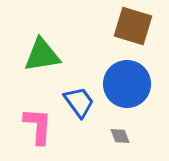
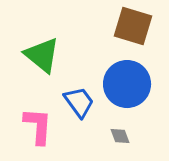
green triangle: rotated 48 degrees clockwise
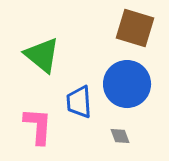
brown square: moved 2 px right, 2 px down
blue trapezoid: rotated 148 degrees counterclockwise
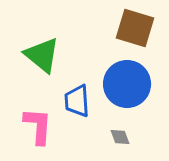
blue trapezoid: moved 2 px left, 1 px up
gray diamond: moved 1 px down
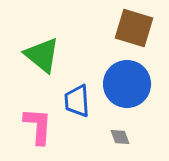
brown square: moved 1 px left
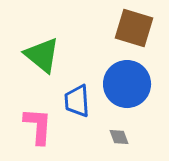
gray diamond: moved 1 px left
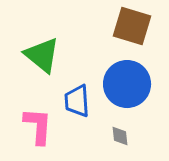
brown square: moved 2 px left, 2 px up
gray diamond: moved 1 px right, 1 px up; rotated 15 degrees clockwise
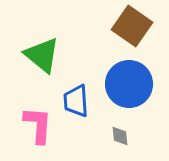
brown square: rotated 18 degrees clockwise
blue circle: moved 2 px right
blue trapezoid: moved 1 px left
pink L-shape: moved 1 px up
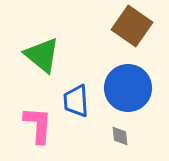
blue circle: moved 1 px left, 4 px down
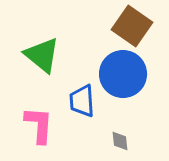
blue circle: moved 5 px left, 14 px up
blue trapezoid: moved 6 px right
pink L-shape: moved 1 px right
gray diamond: moved 5 px down
